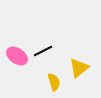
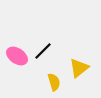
black line: rotated 18 degrees counterclockwise
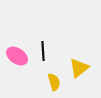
black line: rotated 48 degrees counterclockwise
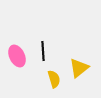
pink ellipse: rotated 30 degrees clockwise
yellow semicircle: moved 3 px up
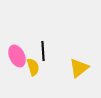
yellow semicircle: moved 21 px left, 12 px up
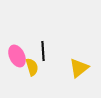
yellow semicircle: moved 1 px left
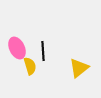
pink ellipse: moved 8 px up
yellow semicircle: moved 2 px left, 1 px up
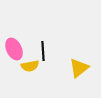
pink ellipse: moved 3 px left, 1 px down
yellow semicircle: rotated 96 degrees clockwise
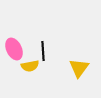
yellow triangle: rotated 15 degrees counterclockwise
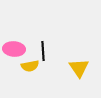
pink ellipse: rotated 60 degrees counterclockwise
yellow triangle: rotated 10 degrees counterclockwise
